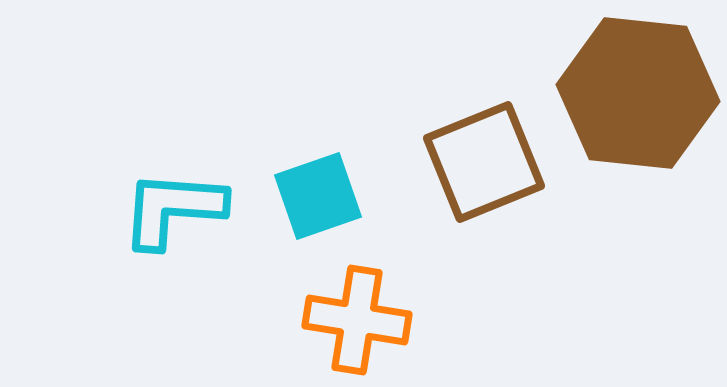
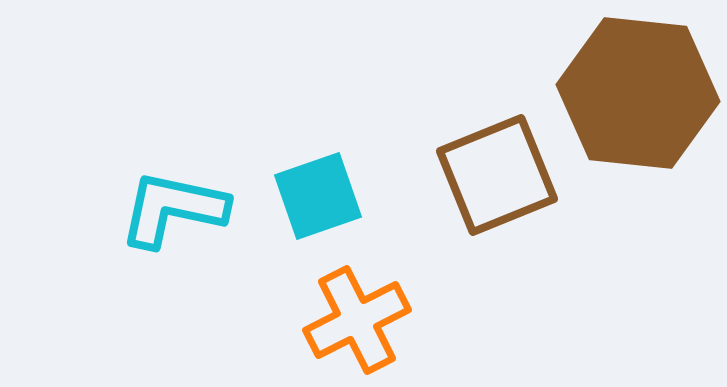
brown square: moved 13 px right, 13 px down
cyan L-shape: rotated 8 degrees clockwise
orange cross: rotated 36 degrees counterclockwise
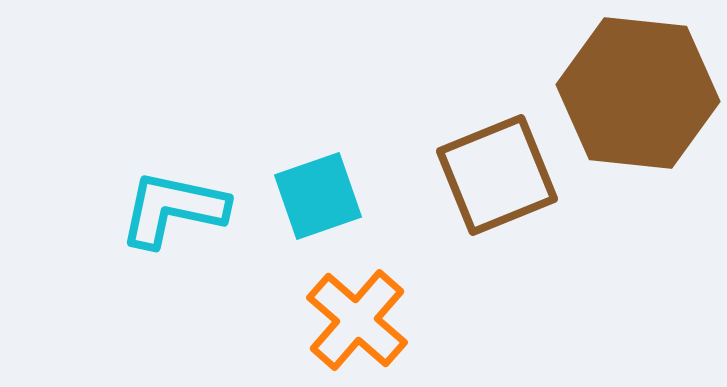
orange cross: rotated 22 degrees counterclockwise
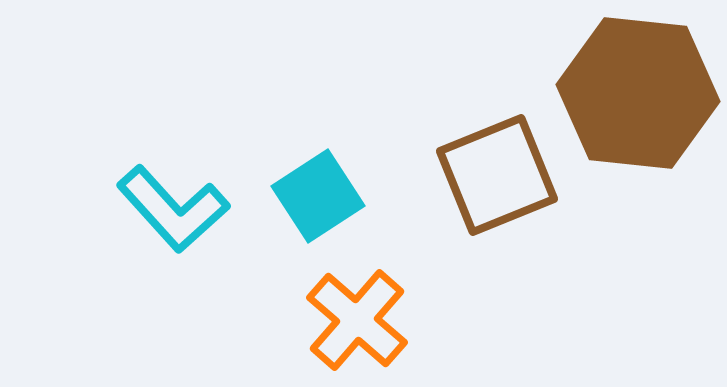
cyan square: rotated 14 degrees counterclockwise
cyan L-shape: rotated 144 degrees counterclockwise
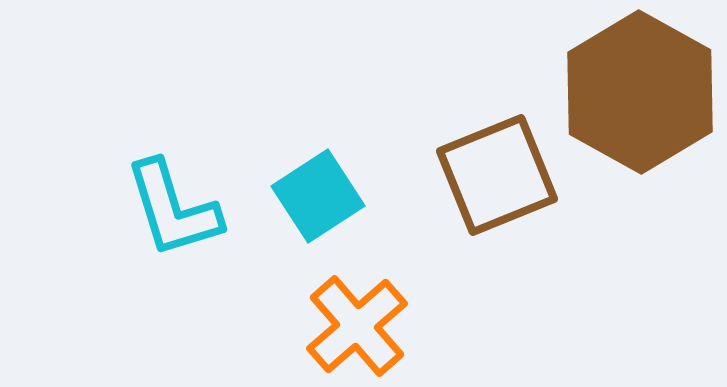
brown hexagon: moved 2 px right, 1 px up; rotated 23 degrees clockwise
cyan L-shape: rotated 25 degrees clockwise
orange cross: moved 6 px down; rotated 8 degrees clockwise
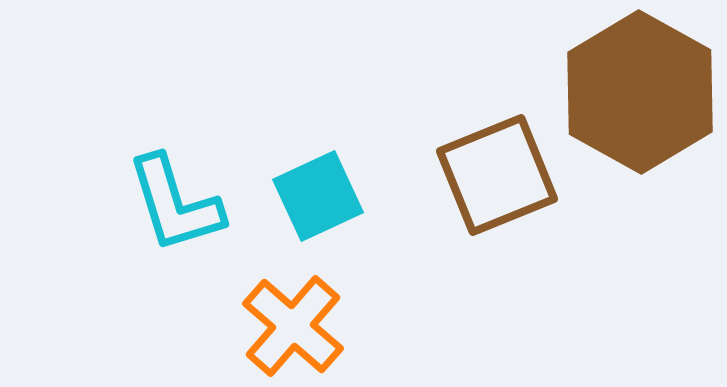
cyan square: rotated 8 degrees clockwise
cyan L-shape: moved 2 px right, 5 px up
orange cross: moved 64 px left; rotated 8 degrees counterclockwise
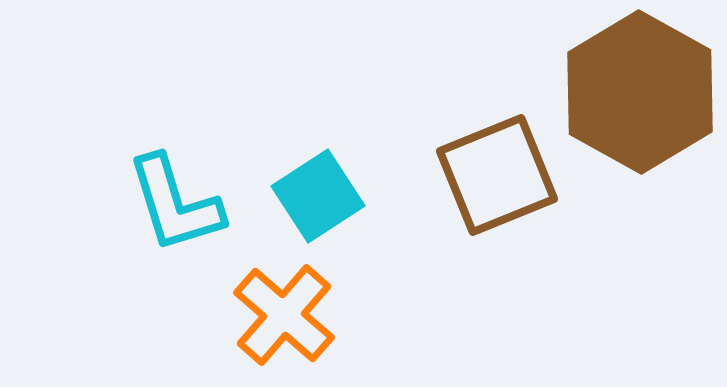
cyan square: rotated 8 degrees counterclockwise
orange cross: moved 9 px left, 11 px up
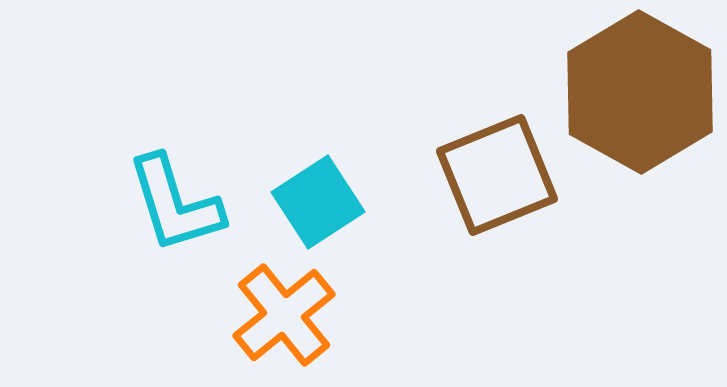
cyan square: moved 6 px down
orange cross: rotated 10 degrees clockwise
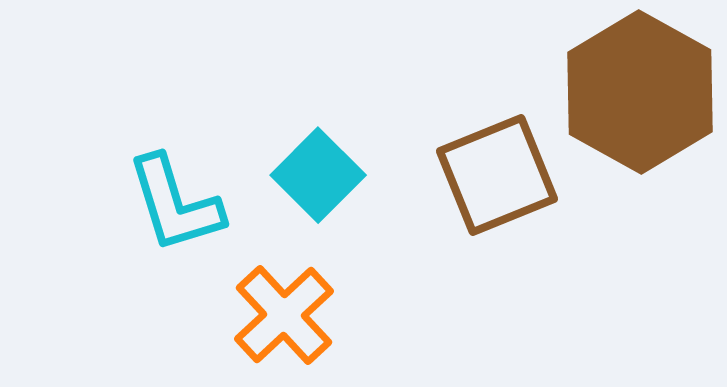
cyan square: moved 27 px up; rotated 12 degrees counterclockwise
orange cross: rotated 4 degrees counterclockwise
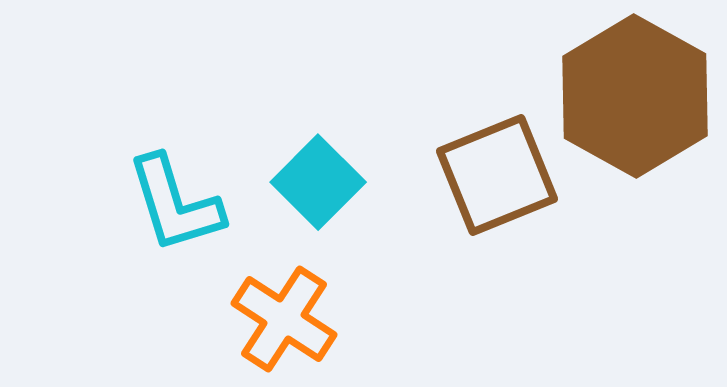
brown hexagon: moved 5 px left, 4 px down
cyan square: moved 7 px down
orange cross: moved 4 px down; rotated 14 degrees counterclockwise
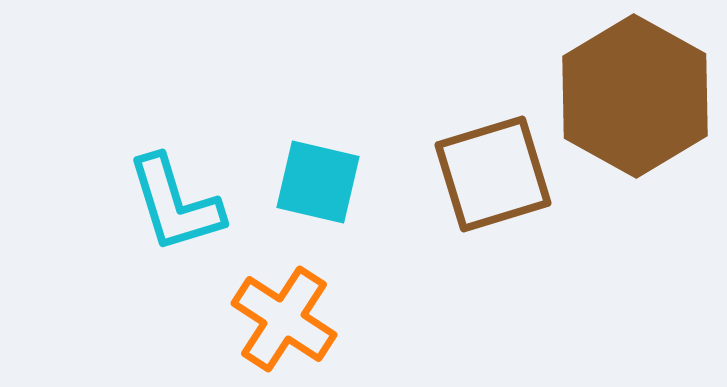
brown square: moved 4 px left, 1 px up; rotated 5 degrees clockwise
cyan square: rotated 32 degrees counterclockwise
